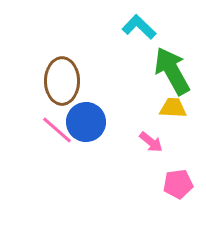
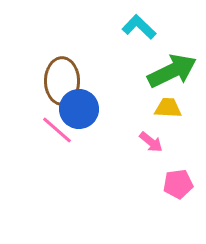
green arrow: rotated 93 degrees clockwise
yellow trapezoid: moved 5 px left
blue circle: moved 7 px left, 13 px up
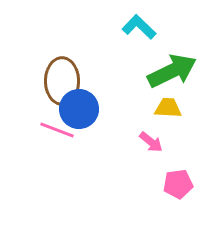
pink line: rotated 20 degrees counterclockwise
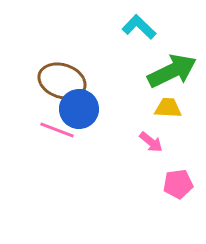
brown ellipse: rotated 72 degrees counterclockwise
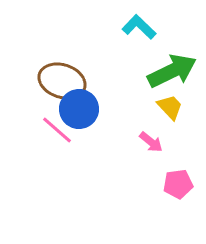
yellow trapezoid: moved 2 px right, 1 px up; rotated 44 degrees clockwise
pink line: rotated 20 degrees clockwise
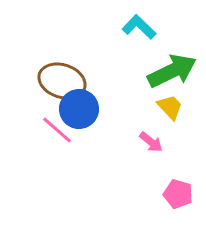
pink pentagon: moved 10 px down; rotated 24 degrees clockwise
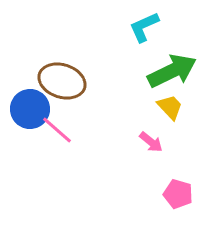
cyan L-shape: moved 5 px right; rotated 68 degrees counterclockwise
blue circle: moved 49 px left
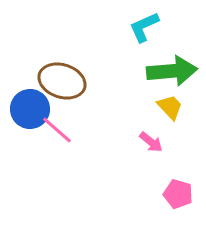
green arrow: rotated 21 degrees clockwise
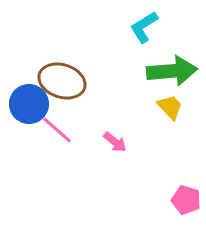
cyan L-shape: rotated 8 degrees counterclockwise
blue circle: moved 1 px left, 5 px up
pink arrow: moved 36 px left
pink pentagon: moved 8 px right, 6 px down
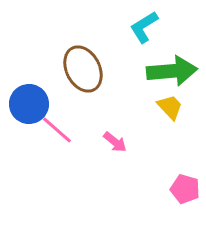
brown ellipse: moved 21 px right, 12 px up; rotated 45 degrees clockwise
pink pentagon: moved 1 px left, 11 px up
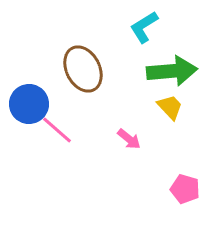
pink arrow: moved 14 px right, 3 px up
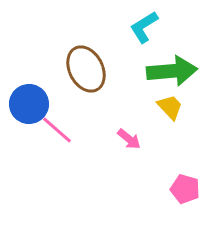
brown ellipse: moved 3 px right
